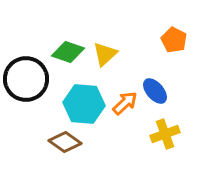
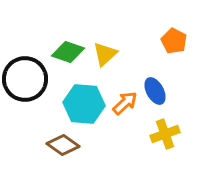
orange pentagon: moved 1 px down
black circle: moved 1 px left
blue ellipse: rotated 12 degrees clockwise
brown diamond: moved 2 px left, 3 px down
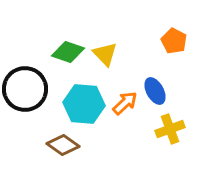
yellow triangle: rotated 32 degrees counterclockwise
black circle: moved 10 px down
yellow cross: moved 5 px right, 5 px up
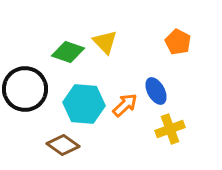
orange pentagon: moved 4 px right, 1 px down
yellow triangle: moved 12 px up
blue ellipse: moved 1 px right
orange arrow: moved 2 px down
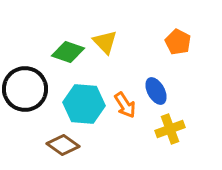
orange arrow: rotated 100 degrees clockwise
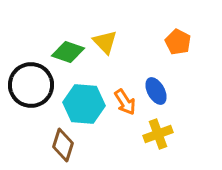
black circle: moved 6 px right, 4 px up
orange arrow: moved 3 px up
yellow cross: moved 12 px left, 5 px down
brown diamond: rotated 72 degrees clockwise
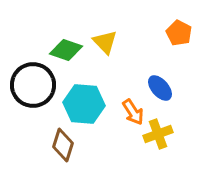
orange pentagon: moved 1 px right, 9 px up
green diamond: moved 2 px left, 2 px up
black circle: moved 2 px right
blue ellipse: moved 4 px right, 3 px up; rotated 12 degrees counterclockwise
orange arrow: moved 8 px right, 10 px down
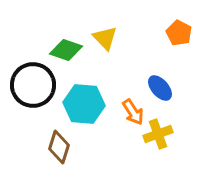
yellow triangle: moved 4 px up
brown diamond: moved 4 px left, 2 px down
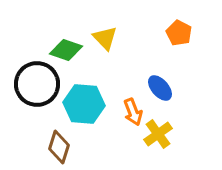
black circle: moved 4 px right, 1 px up
orange arrow: rotated 12 degrees clockwise
yellow cross: rotated 16 degrees counterclockwise
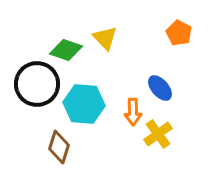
orange arrow: rotated 20 degrees clockwise
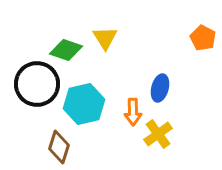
orange pentagon: moved 24 px right, 5 px down
yellow triangle: rotated 12 degrees clockwise
blue ellipse: rotated 56 degrees clockwise
cyan hexagon: rotated 18 degrees counterclockwise
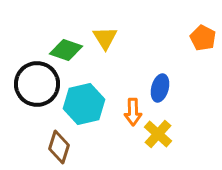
yellow cross: rotated 12 degrees counterclockwise
